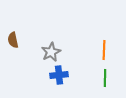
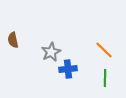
orange line: rotated 48 degrees counterclockwise
blue cross: moved 9 px right, 6 px up
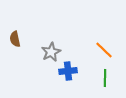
brown semicircle: moved 2 px right, 1 px up
blue cross: moved 2 px down
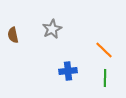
brown semicircle: moved 2 px left, 4 px up
gray star: moved 1 px right, 23 px up
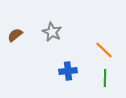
gray star: moved 3 px down; rotated 18 degrees counterclockwise
brown semicircle: moved 2 px right; rotated 63 degrees clockwise
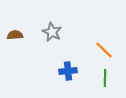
brown semicircle: rotated 35 degrees clockwise
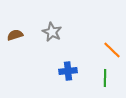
brown semicircle: rotated 14 degrees counterclockwise
orange line: moved 8 px right
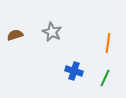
orange line: moved 4 px left, 7 px up; rotated 54 degrees clockwise
blue cross: moved 6 px right; rotated 24 degrees clockwise
green line: rotated 24 degrees clockwise
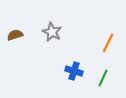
orange line: rotated 18 degrees clockwise
green line: moved 2 px left
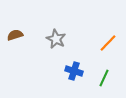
gray star: moved 4 px right, 7 px down
orange line: rotated 18 degrees clockwise
green line: moved 1 px right
